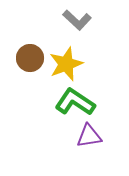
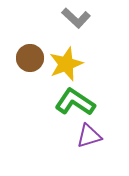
gray L-shape: moved 1 px left, 2 px up
purple triangle: rotated 8 degrees counterclockwise
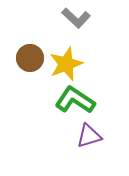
green L-shape: moved 2 px up
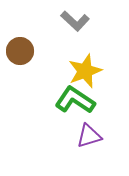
gray L-shape: moved 1 px left, 3 px down
brown circle: moved 10 px left, 7 px up
yellow star: moved 19 px right, 7 px down
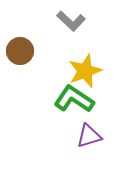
gray L-shape: moved 4 px left
green L-shape: moved 1 px left, 1 px up
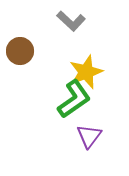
yellow star: moved 1 px right, 1 px down
green L-shape: rotated 111 degrees clockwise
purple triangle: rotated 36 degrees counterclockwise
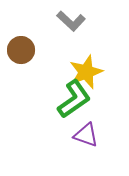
brown circle: moved 1 px right, 1 px up
purple triangle: moved 3 px left, 1 px up; rotated 48 degrees counterclockwise
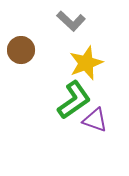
yellow star: moved 9 px up
green L-shape: moved 1 px down
purple triangle: moved 9 px right, 15 px up
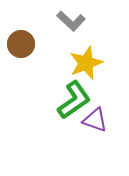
brown circle: moved 6 px up
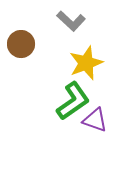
green L-shape: moved 1 px left, 1 px down
